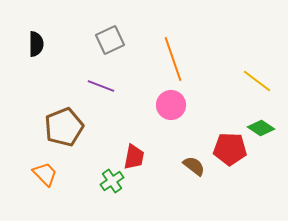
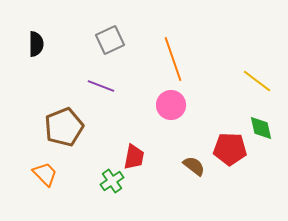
green diamond: rotated 44 degrees clockwise
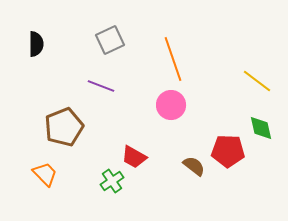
red pentagon: moved 2 px left, 2 px down
red trapezoid: rotated 108 degrees clockwise
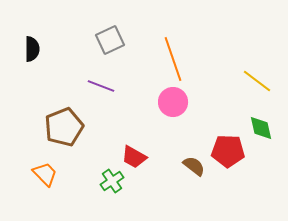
black semicircle: moved 4 px left, 5 px down
pink circle: moved 2 px right, 3 px up
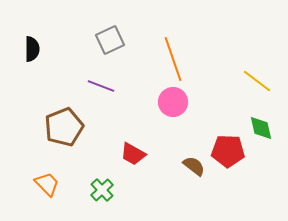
red trapezoid: moved 1 px left, 3 px up
orange trapezoid: moved 2 px right, 10 px down
green cross: moved 10 px left, 9 px down; rotated 10 degrees counterclockwise
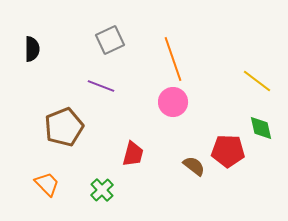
red trapezoid: rotated 104 degrees counterclockwise
